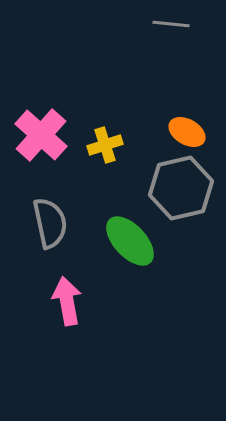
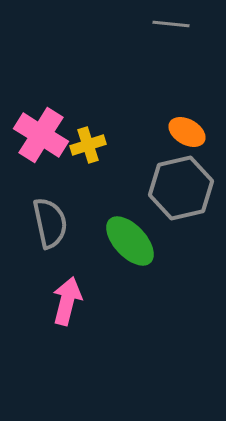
pink cross: rotated 10 degrees counterclockwise
yellow cross: moved 17 px left
pink arrow: rotated 24 degrees clockwise
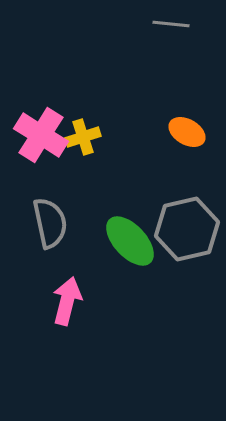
yellow cross: moved 5 px left, 8 px up
gray hexagon: moved 6 px right, 41 px down
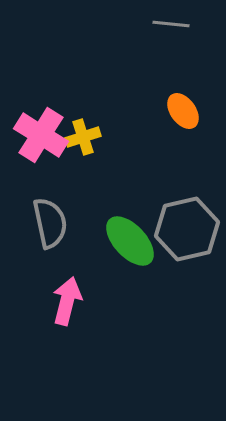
orange ellipse: moved 4 px left, 21 px up; rotated 24 degrees clockwise
